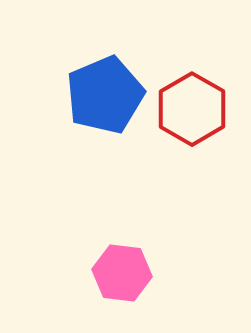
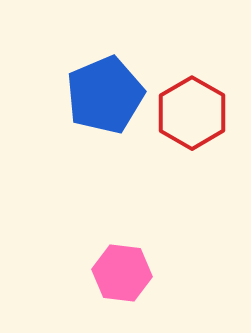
red hexagon: moved 4 px down
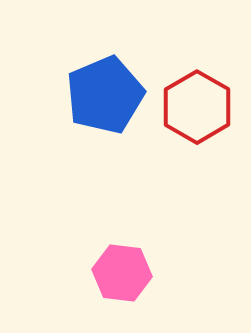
red hexagon: moved 5 px right, 6 px up
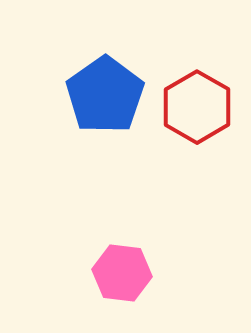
blue pentagon: rotated 12 degrees counterclockwise
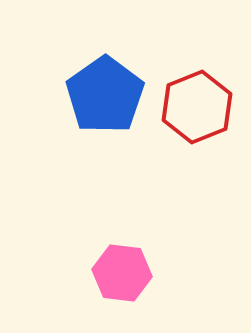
red hexagon: rotated 8 degrees clockwise
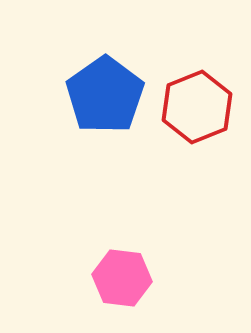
pink hexagon: moved 5 px down
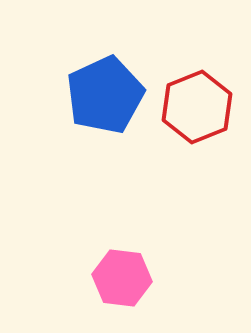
blue pentagon: rotated 10 degrees clockwise
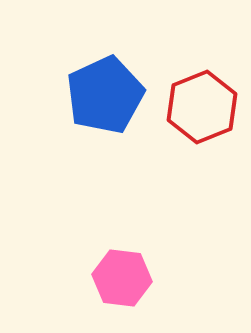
red hexagon: moved 5 px right
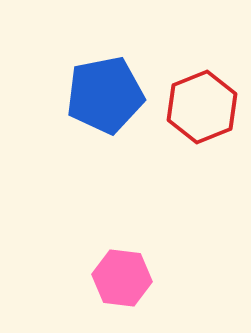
blue pentagon: rotated 14 degrees clockwise
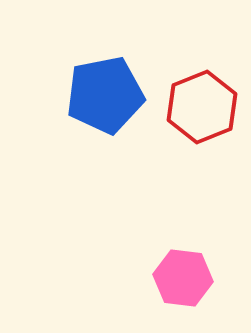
pink hexagon: moved 61 px right
